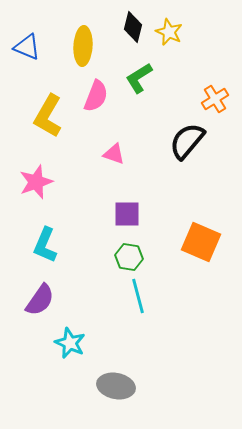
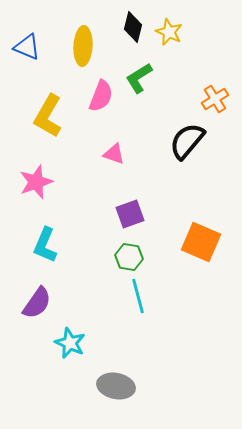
pink semicircle: moved 5 px right
purple square: moved 3 px right; rotated 20 degrees counterclockwise
purple semicircle: moved 3 px left, 3 px down
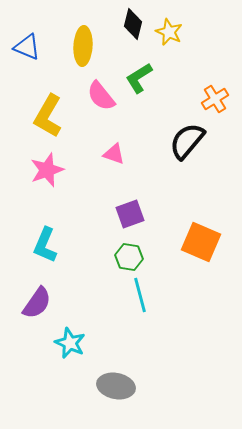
black diamond: moved 3 px up
pink semicircle: rotated 120 degrees clockwise
pink star: moved 11 px right, 12 px up
cyan line: moved 2 px right, 1 px up
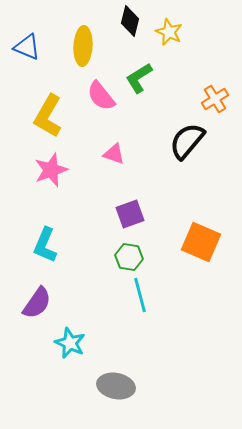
black diamond: moved 3 px left, 3 px up
pink star: moved 4 px right
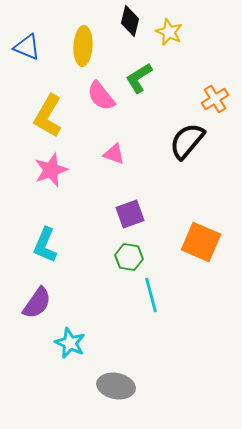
cyan line: moved 11 px right
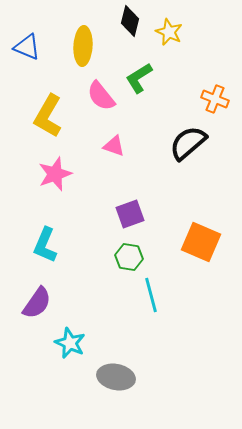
orange cross: rotated 36 degrees counterclockwise
black semicircle: moved 1 px right, 2 px down; rotated 9 degrees clockwise
pink triangle: moved 8 px up
pink star: moved 4 px right, 4 px down
gray ellipse: moved 9 px up
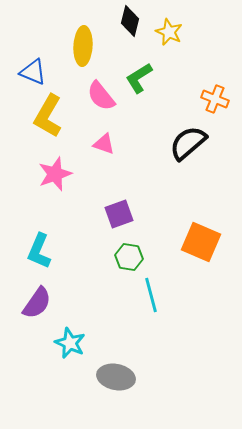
blue triangle: moved 6 px right, 25 px down
pink triangle: moved 10 px left, 2 px up
purple square: moved 11 px left
cyan L-shape: moved 6 px left, 6 px down
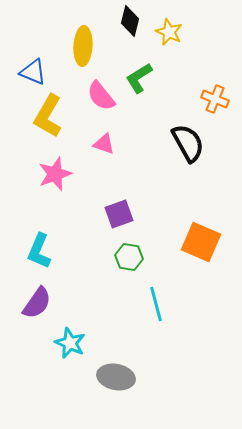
black semicircle: rotated 102 degrees clockwise
cyan line: moved 5 px right, 9 px down
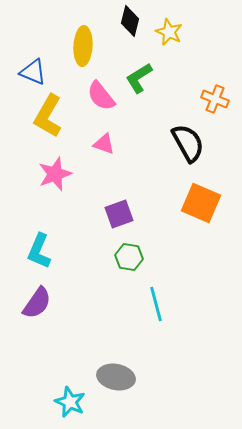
orange square: moved 39 px up
cyan star: moved 59 px down
